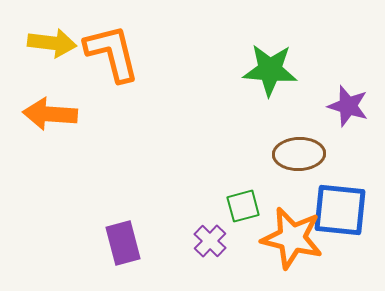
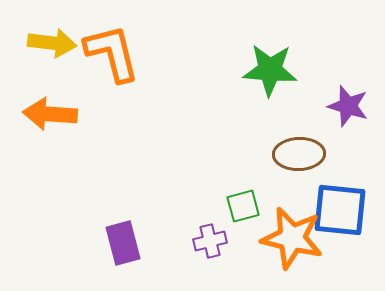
purple cross: rotated 32 degrees clockwise
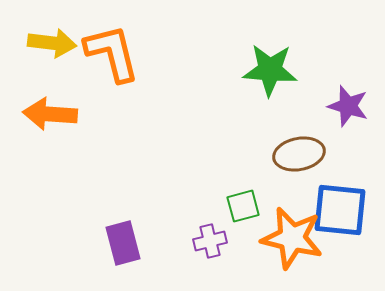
brown ellipse: rotated 9 degrees counterclockwise
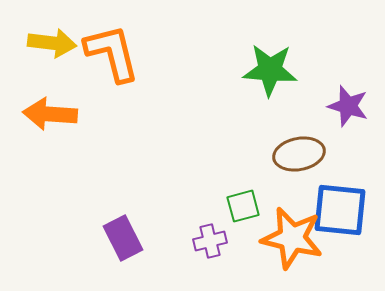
purple rectangle: moved 5 px up; rotated 12 degrees counterclockwise
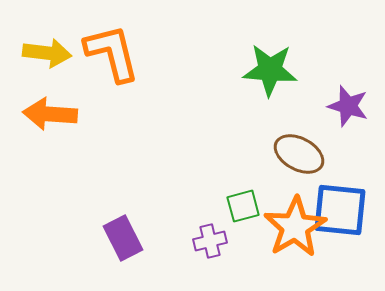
yellow arrow: moved 5 px left, 10 px down
brown ellipse: rotated 39 degrees clockwise
orange star: moved 3 px right, 11 px up; rotated 28 degrees clockwise
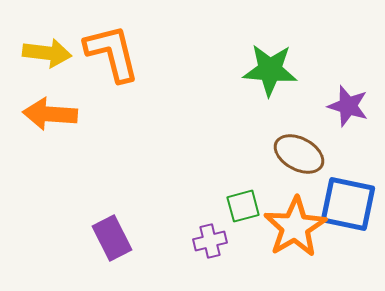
blue square: moved 8 px right, 6 px up; rotated 6 degrees clockwise
purple rectangle: moved 11 px left
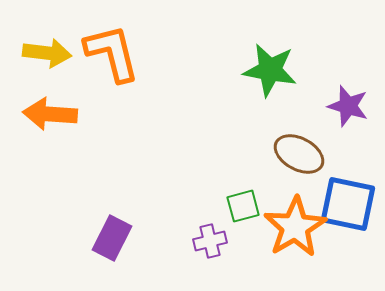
green star: rotated 6 degrees clockwise
purple rectangle: rotated 54 degrees clockwise
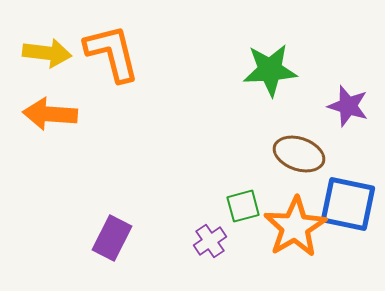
green star: rotated 14 degrees counterclockwise
brown ellipse: rotated 9 degrees counterclockwise
purple cross: rotated 20 degrees counterclockwise
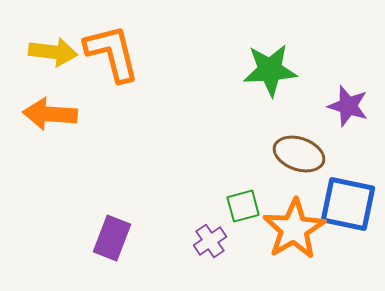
yellow arrow: moved 6 px right, 1 px up
orange star: moved 1 px left, 2 px down
purple rectangle: rotated 6 degrees counterclockwise
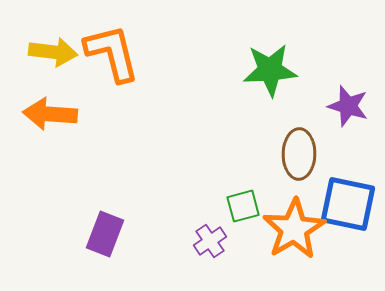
brown ellipse: rotated 72 degrees clockwise
purple rectangle: moved 7 px left, 4 px up
